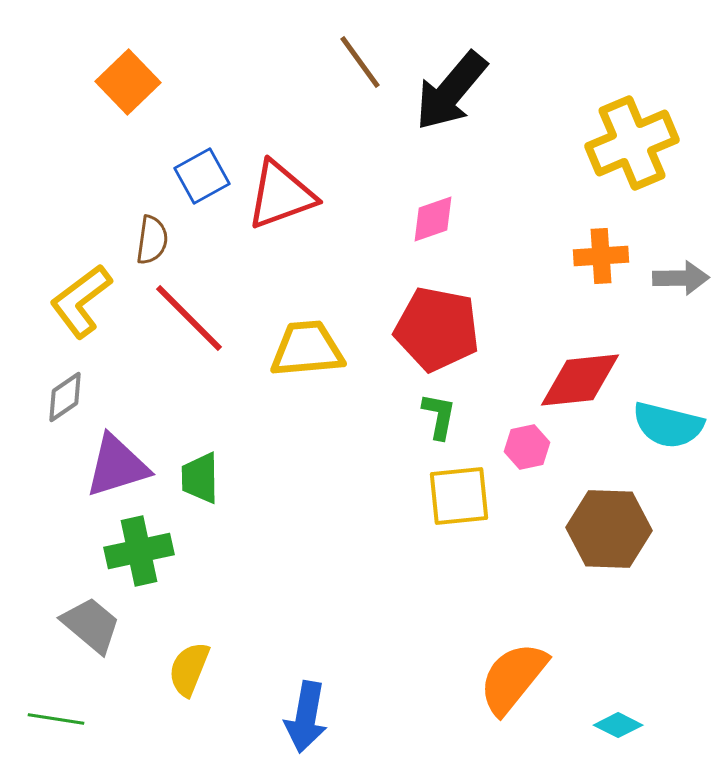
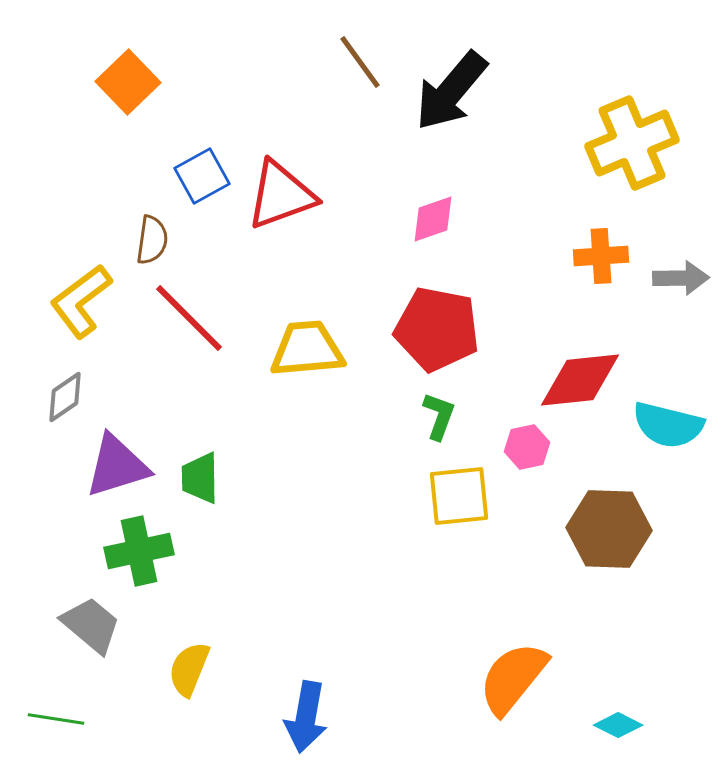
green L-shape: rotated 9 degrees clockwise
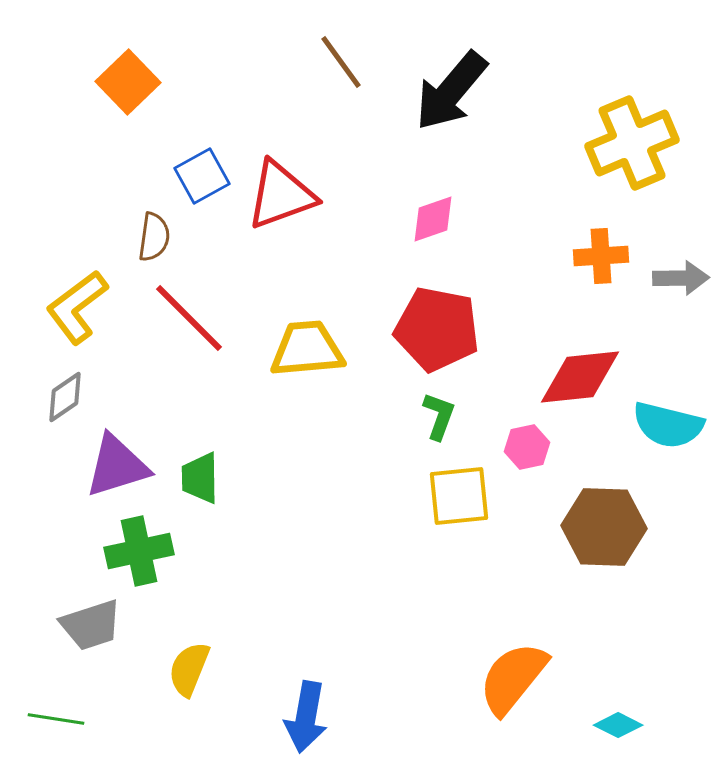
brown line: moved 19 px left
brown semicircle: moved 2 px right, 3 px up
yellow L-shape: moved 4 px left, 6 px down
red diamond: moved 3 px up
brown hexagon: moved 5 px left, 2 px up
gray trapezoid: rotated 122 degrees clockwise
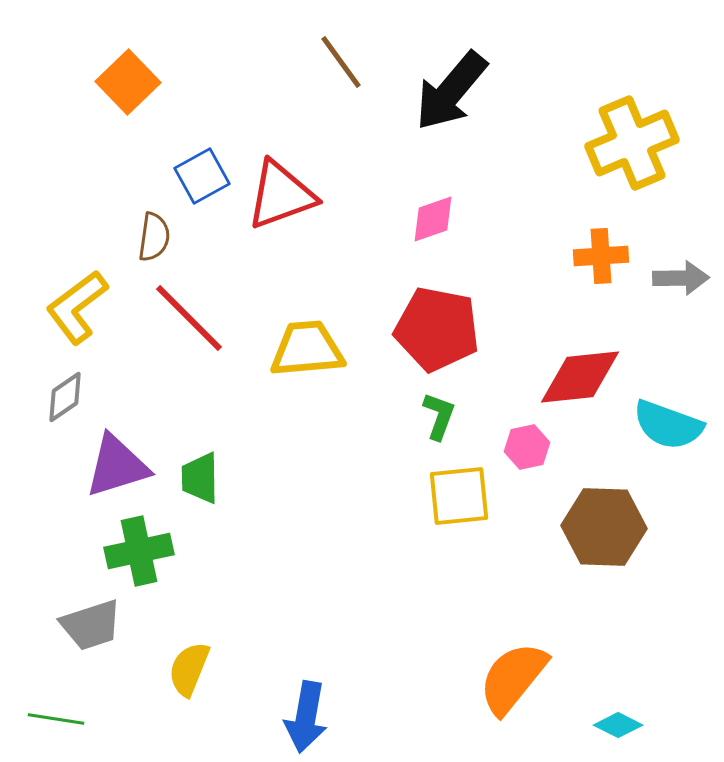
cyan semicircle: rotated 6 degrees clockwise
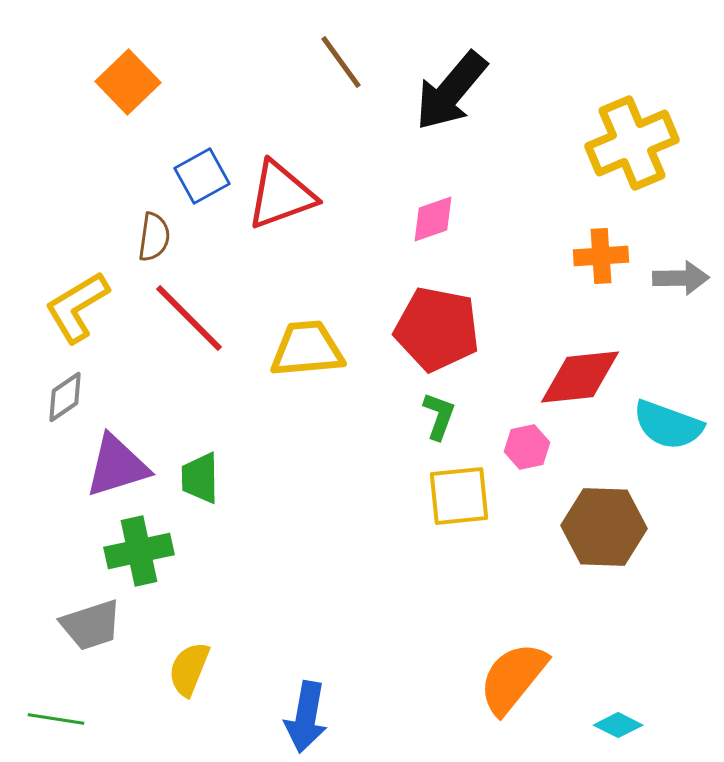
yellow L-shape: rotated 6 degrees clockwise
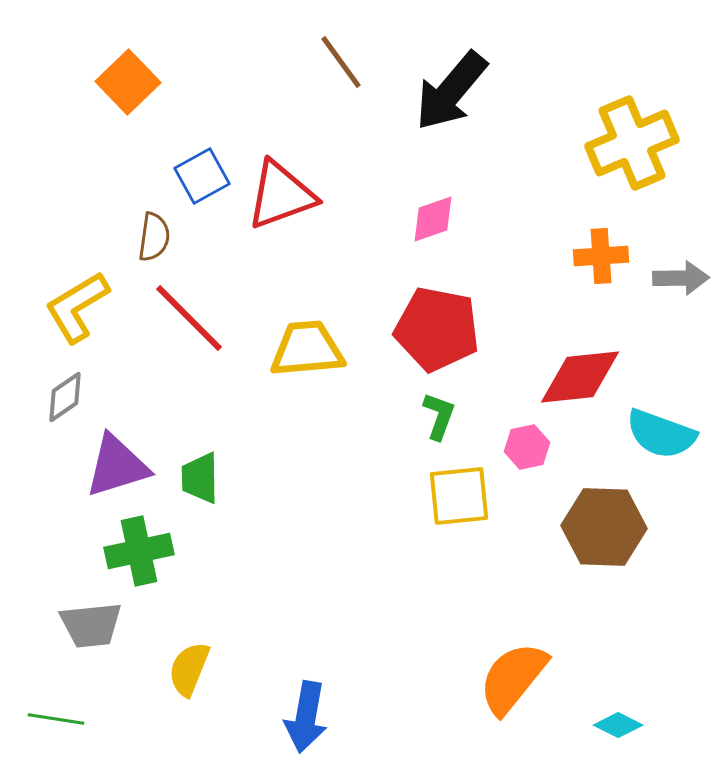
cyan semicircle: moved 7 px left, 9 px down
gray trapezoid: rotated 12 degrees clockwise
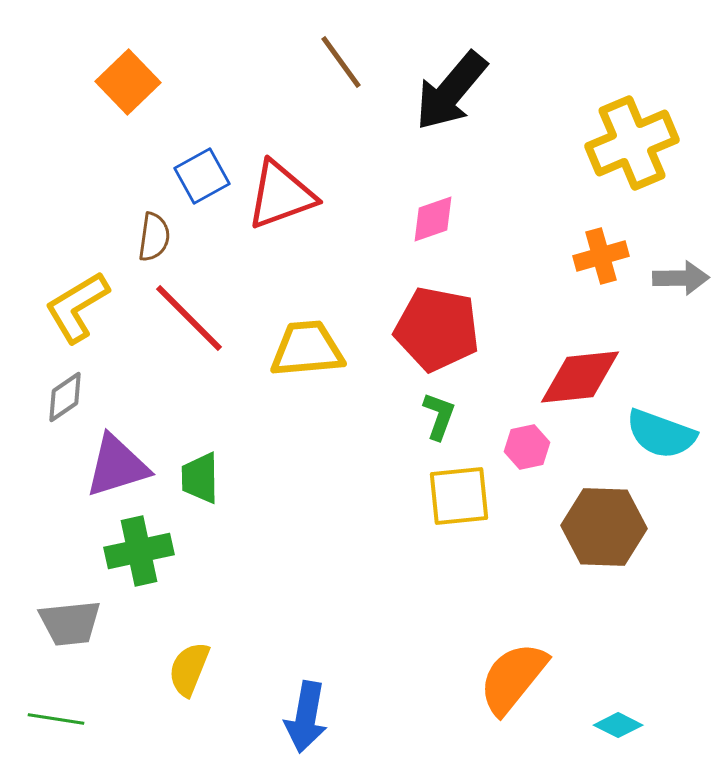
orange cross: rotated 12 degrees counterclockwise
gray trapezoid: moved 21 px left, 2 px up
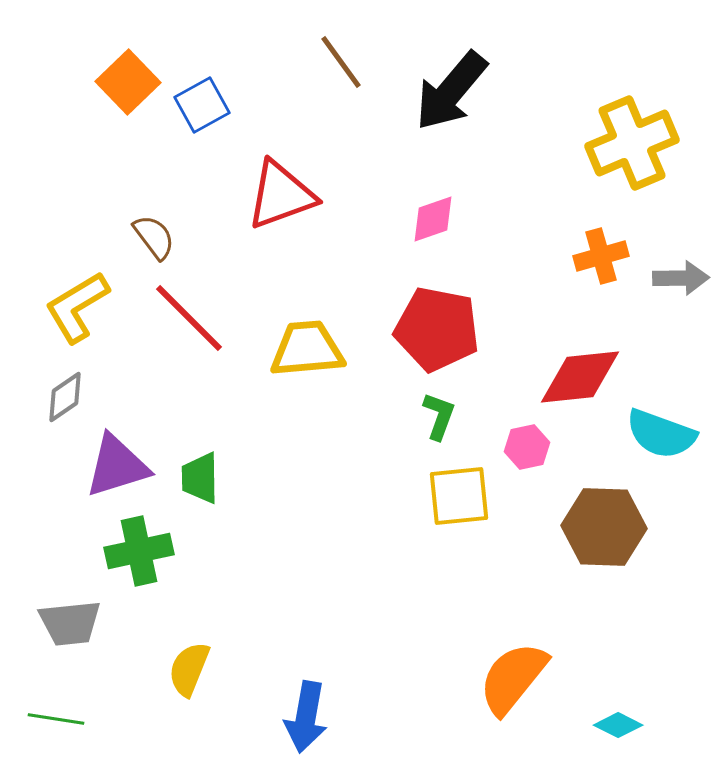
blue square: moved 71 px up
brown semicircle: rotated 45 degrees counterclockwise
